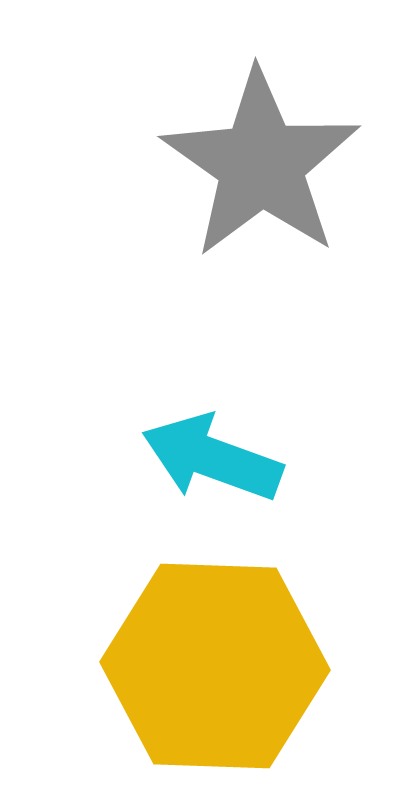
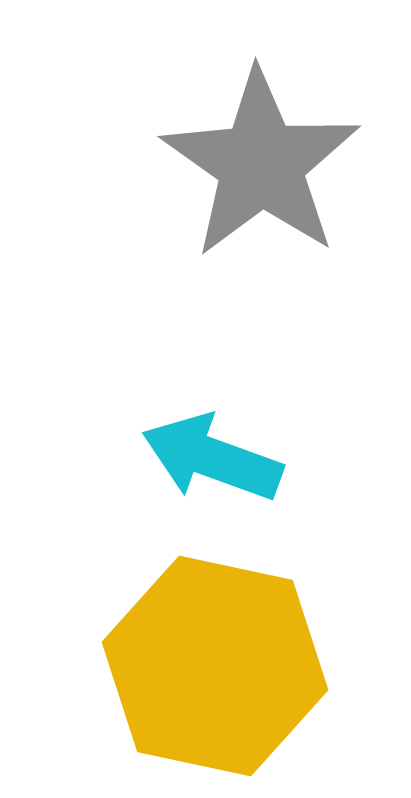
yellow hexagon: rotated 10 degrees clockwise
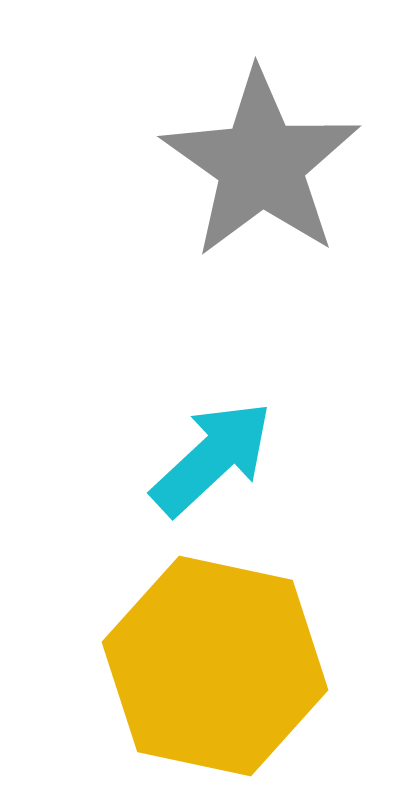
cyan arrow: rotated 117 degrees clockwise
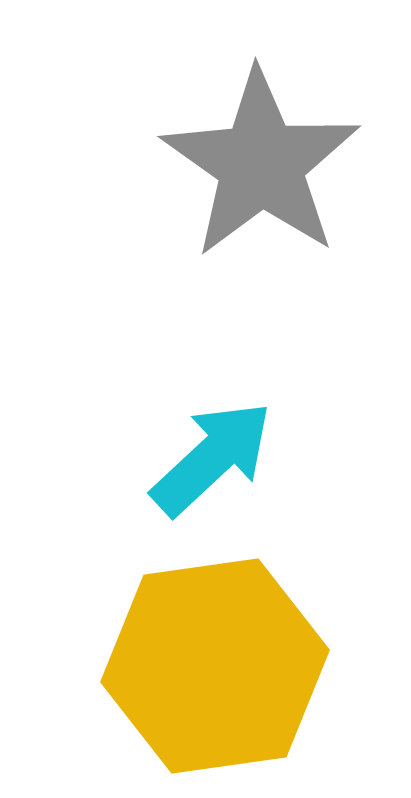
yellow hexagon: rotated 20 degrees counterclockwise
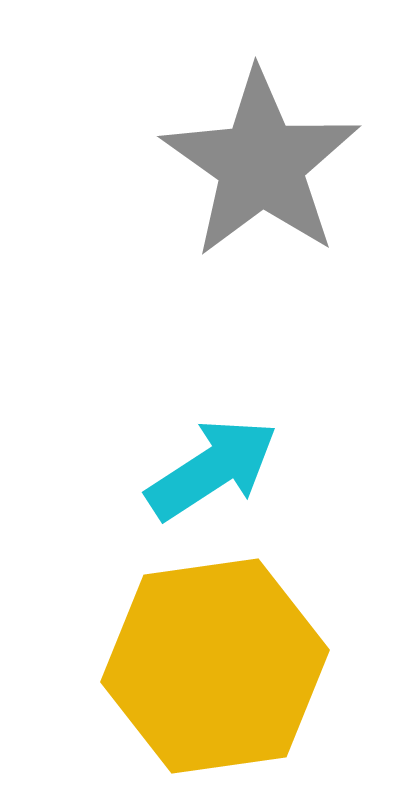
cyan arrow: moved 11 px down; rotated 10 degrees clockwise
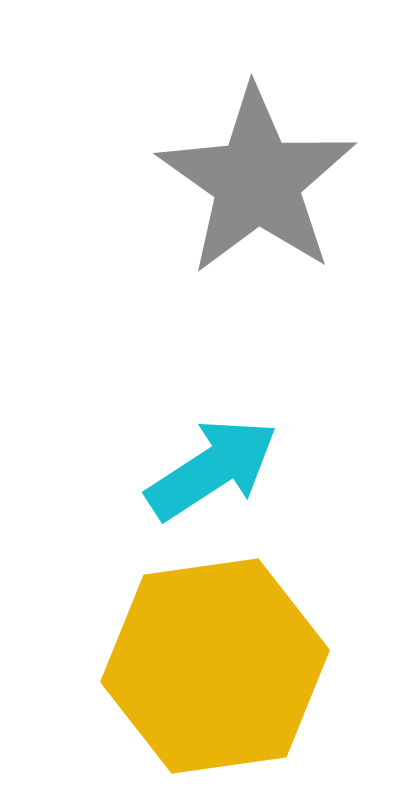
gray star: moved 4 px left, 17 px down
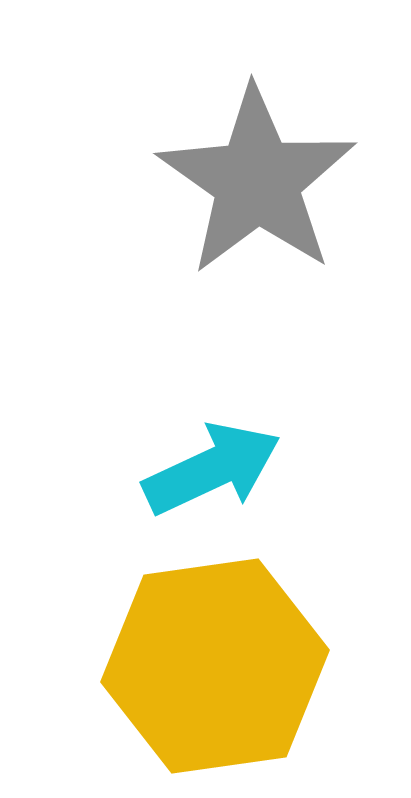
cyan arrow: rotated 8 degrees clockwise
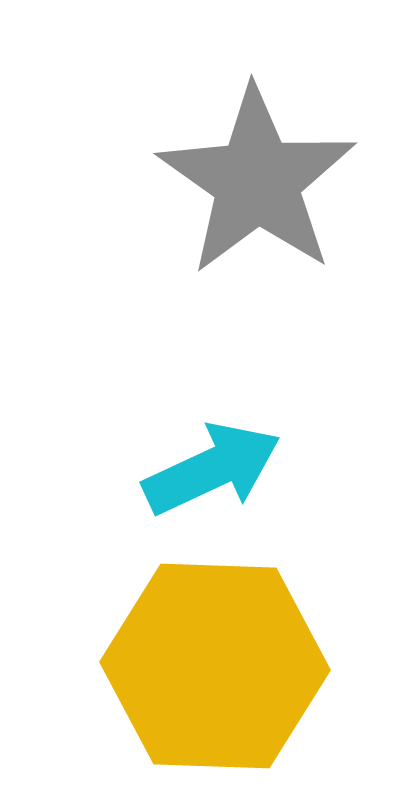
yellow hexagon: rotated 10 degrees clockwise
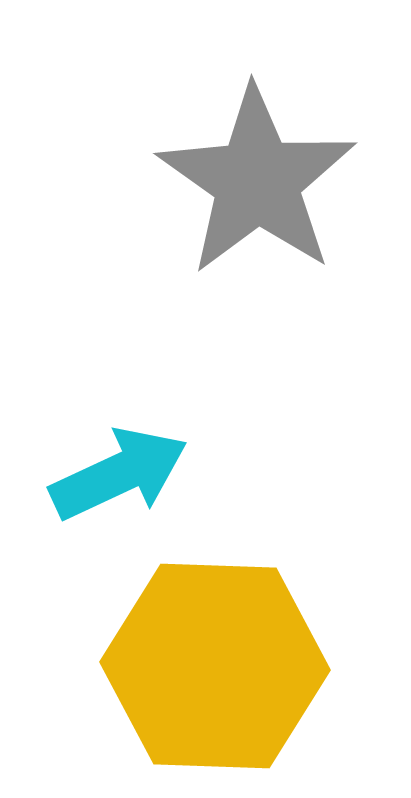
cyan arrow: moved 93 px left, 5 px down
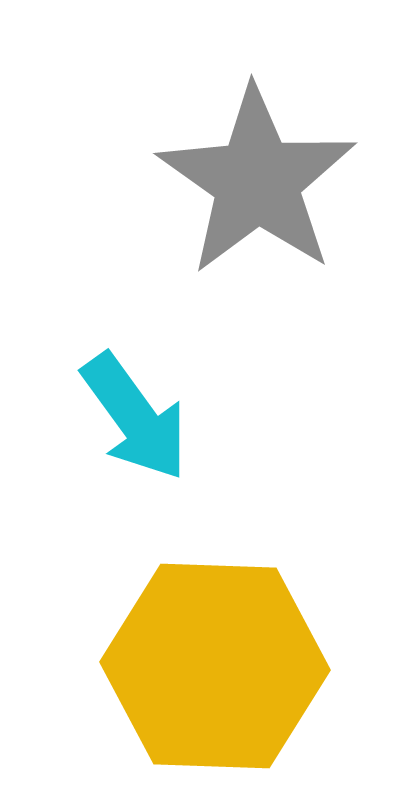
cyan arrow: moved 16 px right, 57 px up; rotated 79 degrees clockwise
